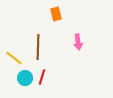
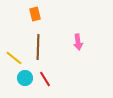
orange rectangle: moved 21 px left
red line: moved 3 px right, 2 px down; rotated 49 degrees counterclockwise
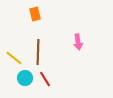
brown line: moved 5 px down
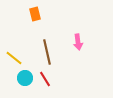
brown line: moved 9 px right; rotated 15 degrees counterclockwise
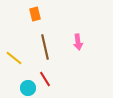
brown line: moved 2 px left, 5 px up
cyan circle: moved 3 px right, 10 px down
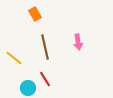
orange rectangle: rotated 16 degrees counterclockwise
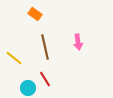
orange rectangle: rotated 24 degrees counterclockwise
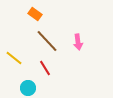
brown line: moved 2 px right, 6 px up; rotated 30 degrees counterclockwise
red line: moved 11 px up
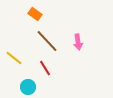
cyan circle: moved 1 px up
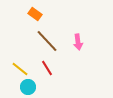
yellow line: moved 6 px right, 11 px down
red line: moved 2 px right
